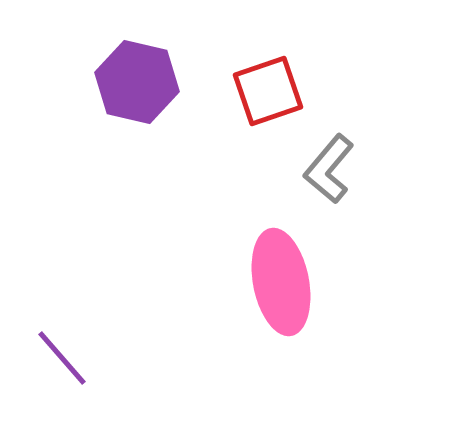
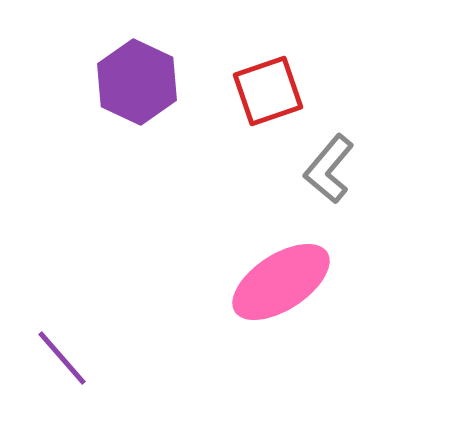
purple hexagon: rotated 12 degrees clockwise
pink ellipse: rotated 68 degrees clockwise
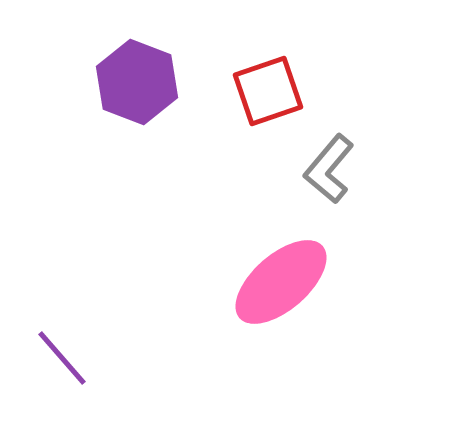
purple hexagon: rotated 4 degrees counterclockwise
pink ellipse: rotated 8 degrees counterclockwise
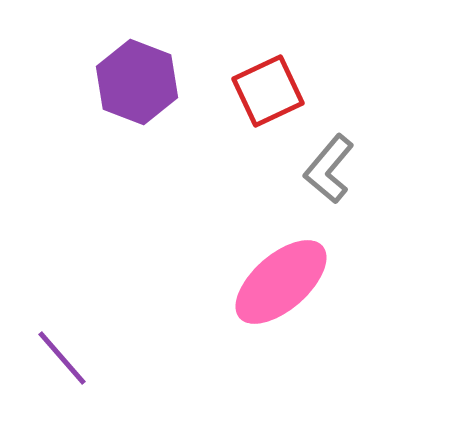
red square: rotated 6 degrees counterclockwise
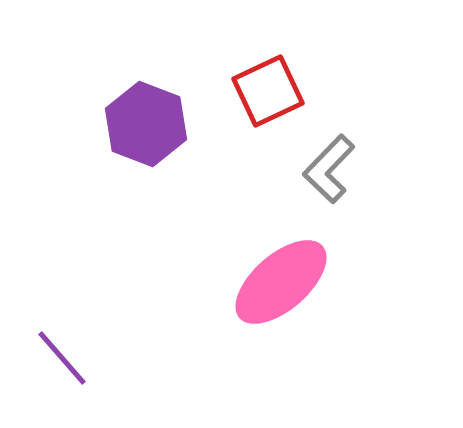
purple hexagon: moved 9 px right, 42 px down
gray L-shape: rotated 4 degrees clockwise
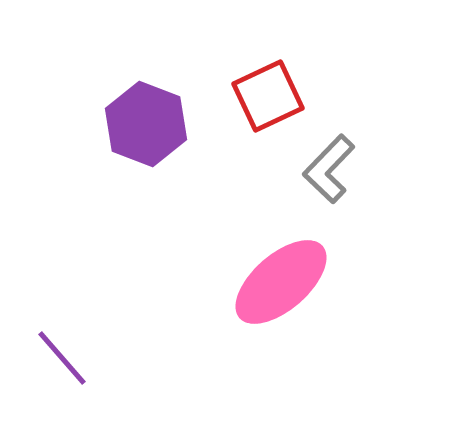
red square: moved 5 px down
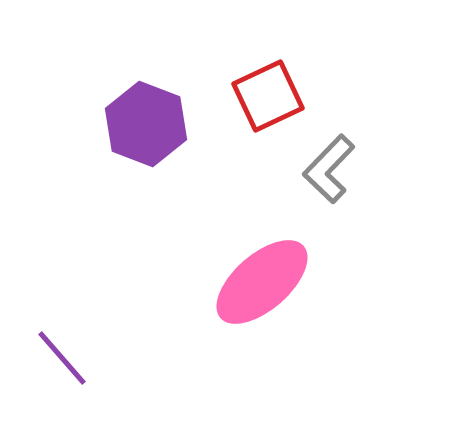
pink ellipse: moved 19 px left
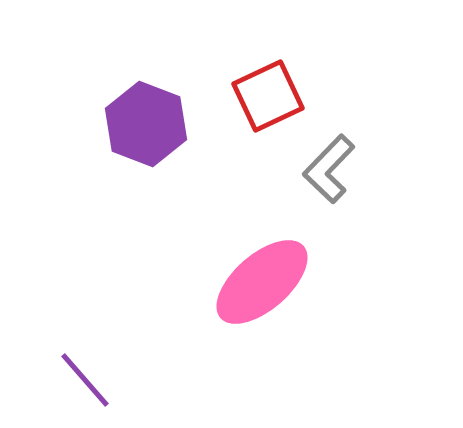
purple line: moved 23 px right, 22 px down
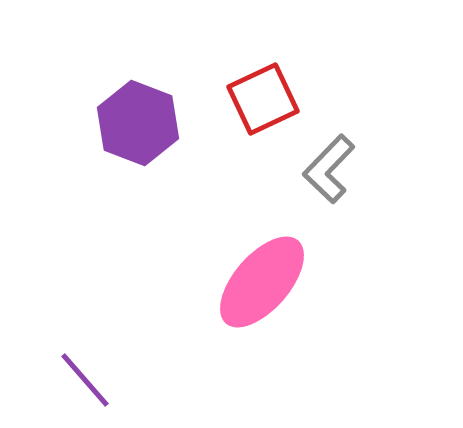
red square: moved 5 px left, 3 px down
purple hexagon: moved 8 px left, 1 px up
pink ellipse: rotated 8 degrees counterclockwise
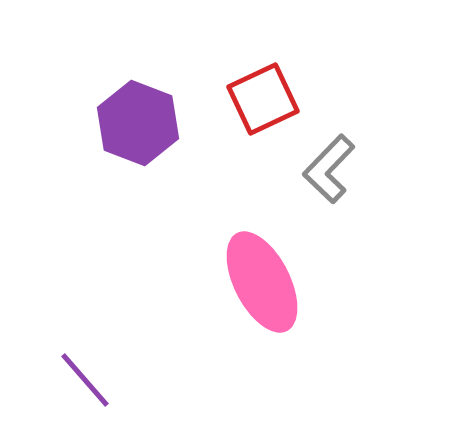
pink ellipse: rotated 68 degrees counterclockwise
